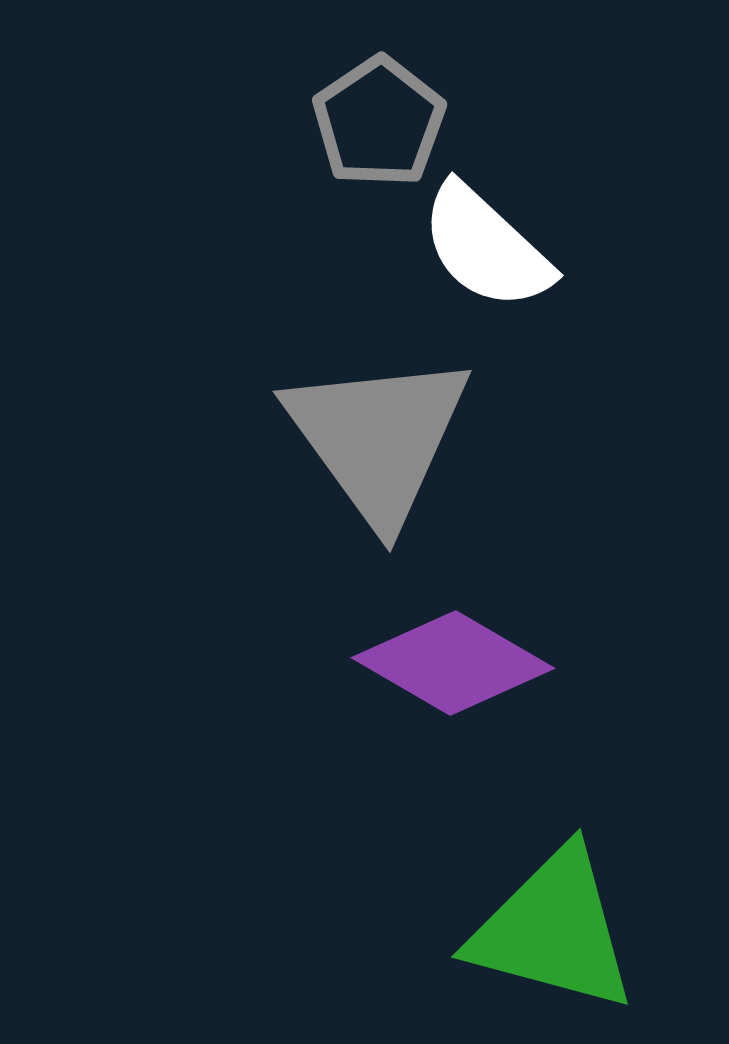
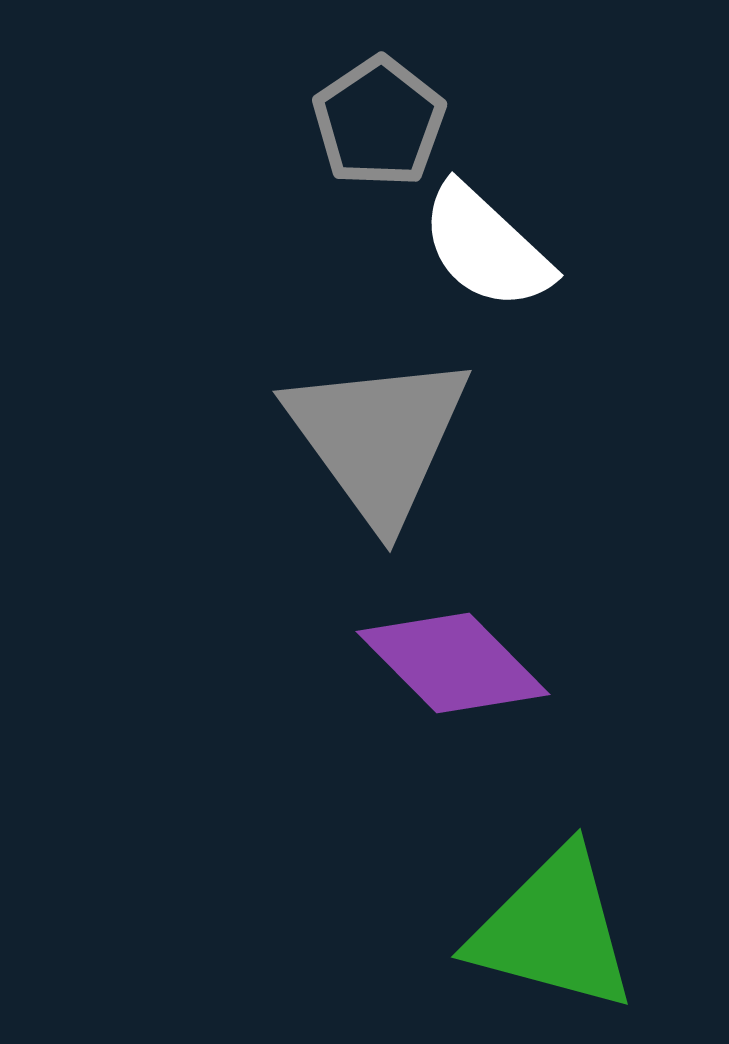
purple diamond: rotated 15 degrees clockwise
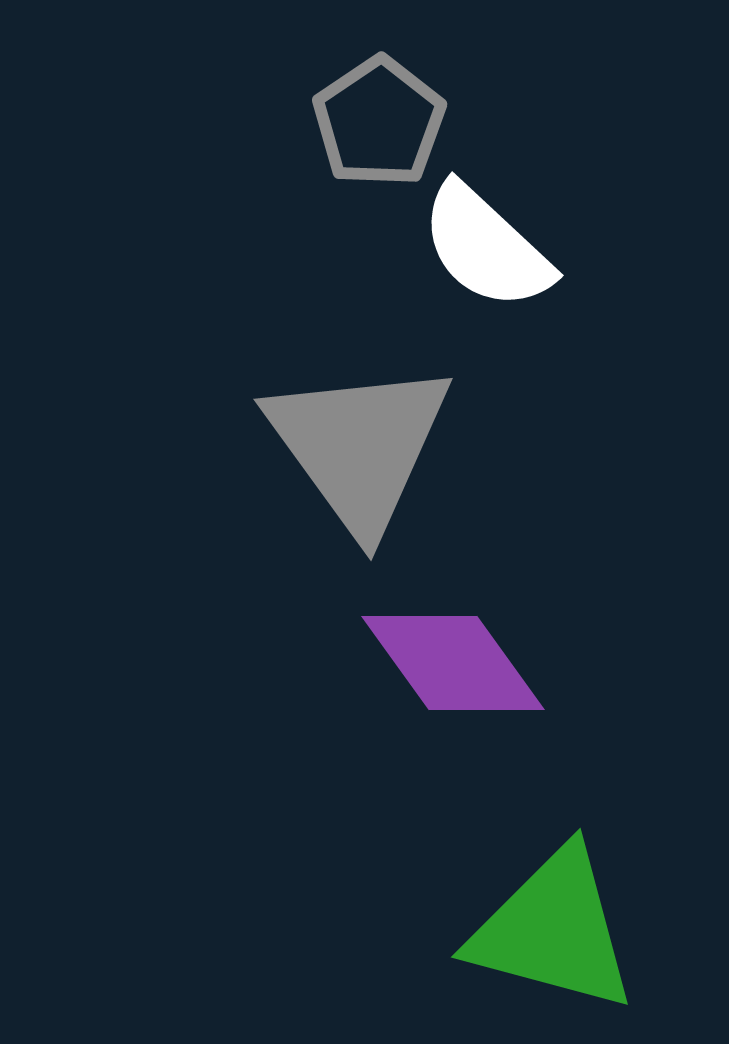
gray triangle: moved 19 px left, 8 px down
purple diamond: rotated 9 degrees clockwise
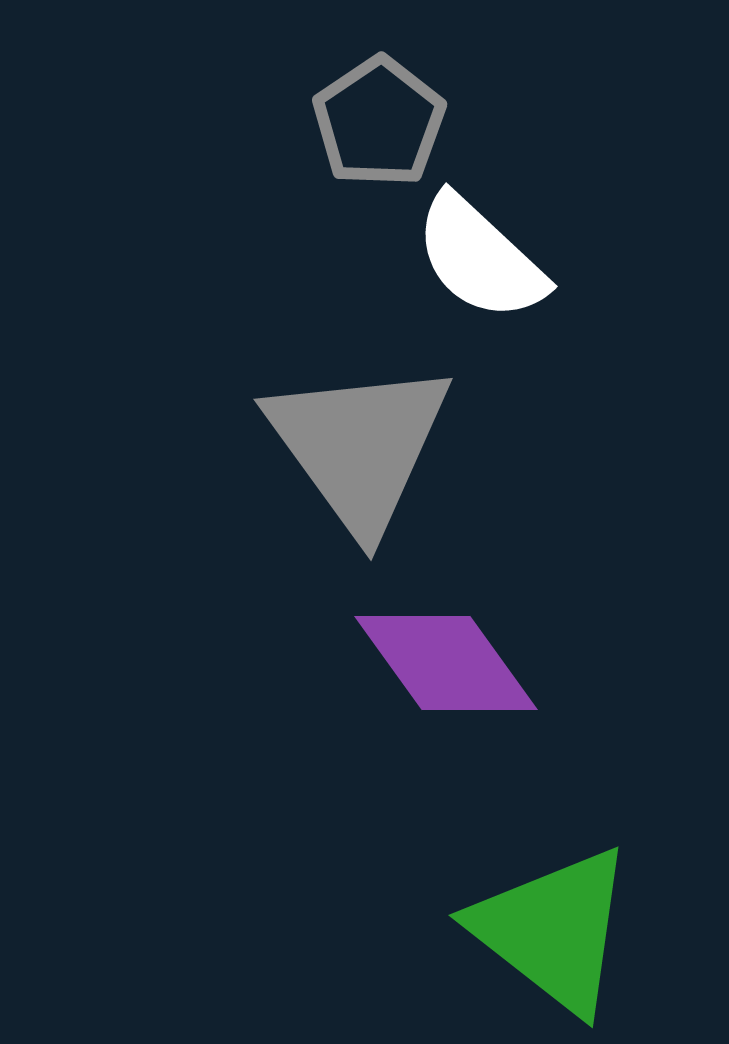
white semicircle: moved 6 px left, 11 px down
purple diamond: moved 7 px left
green triangle: rotated 23 degrees clockwise
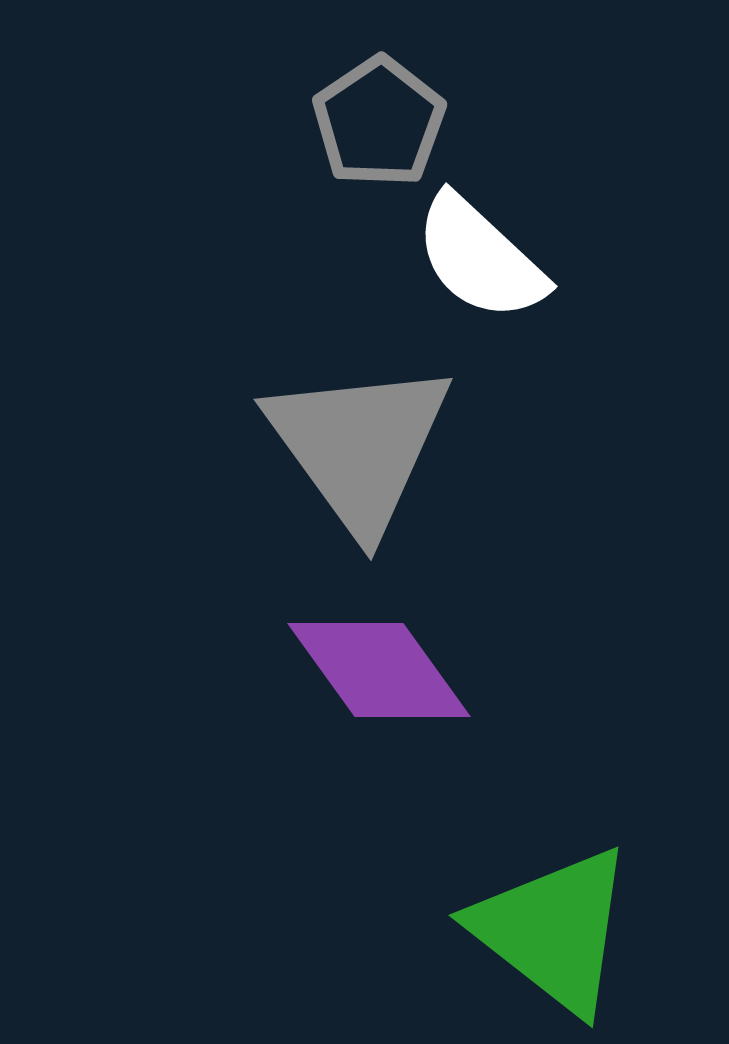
purple diamond: moved 67 px left, 7 px down
